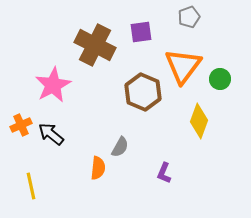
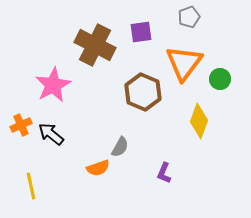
orange triangle: moved 1 px right, 3 px up
orange semicircle: rotated 65 degrees clockwise
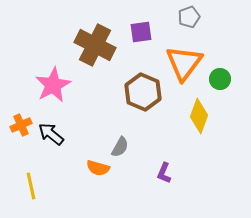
yellow diamond: moved 5 px up
orange semicircle: rotated 35 degrees clockwise
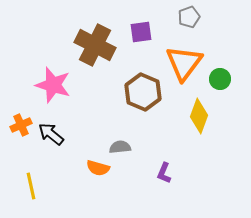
pink star: rotated 27 degrees counterclockwise
gray semicircle: rotated 125 degrees counterclockwise
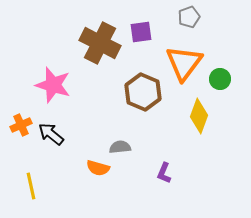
brown cross: moved 5 px right, 2 px up
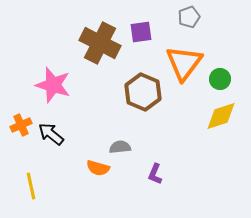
yellow diamond: moved 22 px right; rotated 52 degrees clockwise
purple L-shape: moved 9 px left, 1 px down
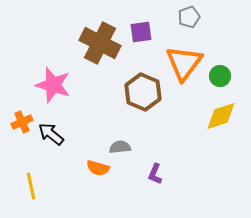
green circle: moved 3 px up
orange cross: moved 1 px right, 3 px up
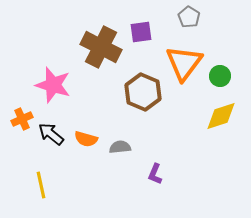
gray pentagon: rotated 20 degrees counterclockwise
brown cross: moved 1 px right, 4 px down
orange cross: moved 3 px up
orange semicircle: moved 12 px left, 29 px up
yellow line: moved 10 px right, 1 px up
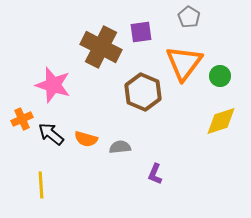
yellow diamond: moved 5 px down
yellow line: rotated 8 degrees clockwise
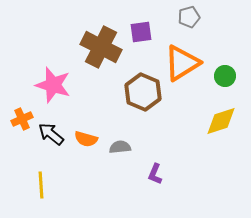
gray pentagon: rotated 25 degrees clockwise
orange triangle: moved 2 px left; rotated 21 degrees clockwise
green circle: moved 5 px right
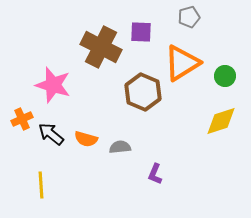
purple square: rotated 10 degrees clockwise
